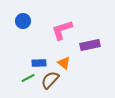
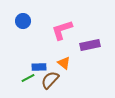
blue rectangle: moved 4 px down
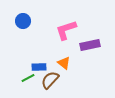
pink L-shape: moved 4 px right
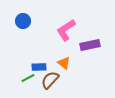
pink L-shape: rotated 15 degrees counterclockwise
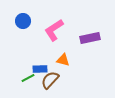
pink L-shape: moved 12 px left
purple rectangle: moved 7 px up
orange triangle: moved 1 px left, 3 px up; rotated 24 degrees counterclockwise
blue rectangle: moved 1 px right, 2 px down
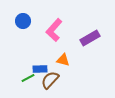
pink L-shape: rotated 15 degrees counterclockwise
purple rectangle: rotated 18 degrees counterclockwise
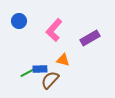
blue circle: moved 4 px left
green line: moved 1 px left, 5 px up
